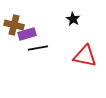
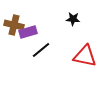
black star: rotated 24 degrees counterclockwise
purple rectangle: moved 1 px right, 2 px up
black line: moved 3 px right, 2 px down; rotated 30 degrees counterclockwise
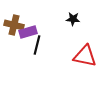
black line: moved 4 px left, 5 px up; rotated 36 degrees counterclockwise
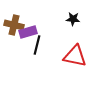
red triangle: moved 10 px left
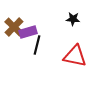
brown cross: moved 2 px down; rotated 30 degrees clockwise
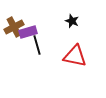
black star: moved 1 px left, 2 px down; rotated 16 degrees clockwise
brown cross: rotated 18 degrees clockwise
black line: rotated 30 degrees counterclockwise
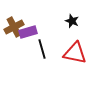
black line: moved 5 px right, 4 px down
red triangle: moved 3 px up
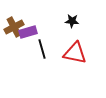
black star: rotated 16 degrees counterclockwise
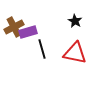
black star: moved 3 px right; rotated 24 degrees clockwise
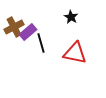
black star: moved 4 px left, 4 px up
purple rectangle: rotated 24 degrees counterclockwise
black line: moved 1 px left, 6 px up
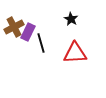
black star: moved 2 px down
purple rectangle: rotated 24 degrees counterclockwise
red triangle: rotated 15 degrees counterclockwise
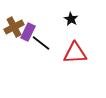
black line: rotated 36 degrees counterclockwise
